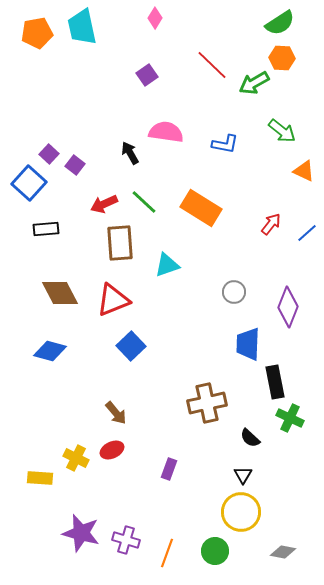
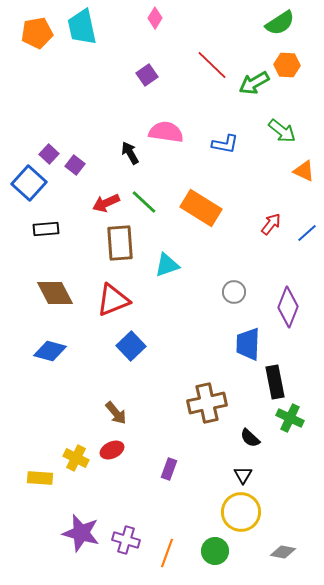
orange hexagon at (282, 58): moved 5 px right, 7 px down
red arrow at (104, 204): moved 2 px right, 1 px up
brown diamond at (60, 293): moved 5 px left
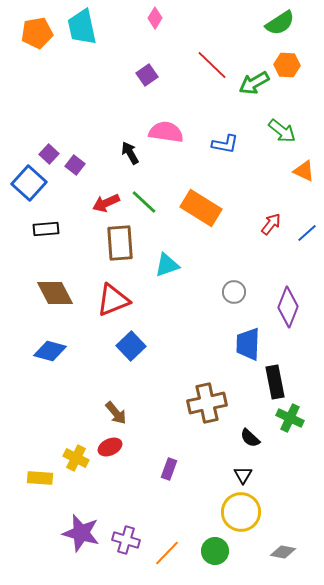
red ellipse at (112, 450): moved 2 px left, 3 px up
orange line at (167, 553): rotated 24 degrees clockwise
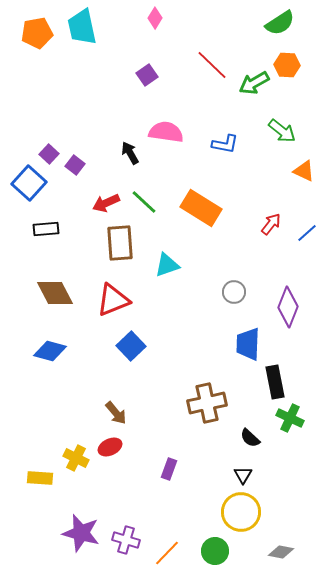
gray diamond at (283, 552): moved 2 px left
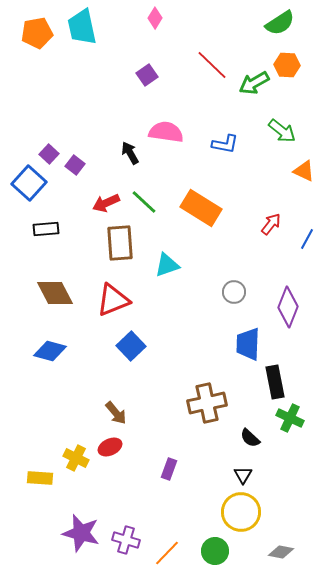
blue line at (307, 233): moved 6 px down; rotated 20 degrees counterclockwise
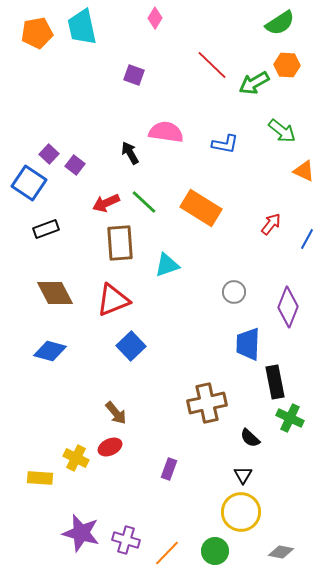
purple square at (147, 75): moved 13 px left; rotated 35 degrees counterclockwise
blue square at (29, 183): rotated 8 degrees counterclockwise
black rectangle at (46, 229): rotated 15 degrees counterclockwise
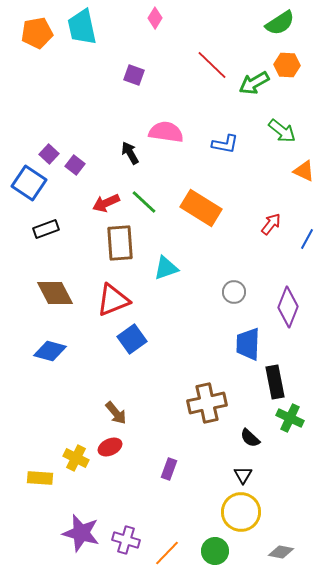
cyan triangle at (167, 265): moved 1 px left, 3 px down
blue square at (131, 346): moved 1 px right, 7 px up; rotated 8 degrees clockwise
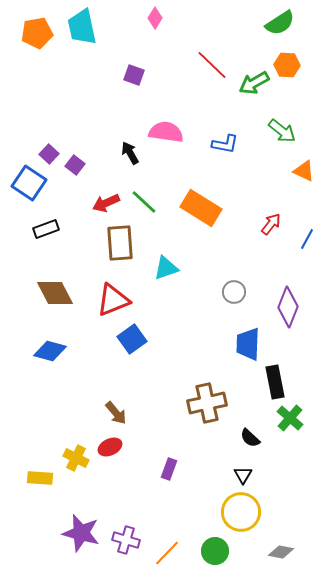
green cross at (290, 418): rotated 16 degrees clockwise
